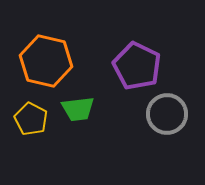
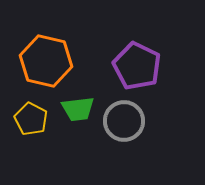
gray circle: moved 43 px left, 7 px down
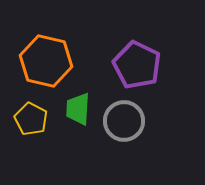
purple pentagon: moved 1 px up
green trapezoid: rotated 100 degrees clockwise
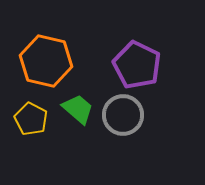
green trapezoid: rotated 128 degrees clockwise
gray circle: moved 1 px left, 6 px up
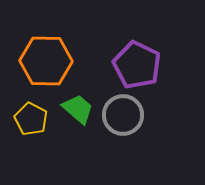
orange hexagon: rotated 12 degrees counterclockwise
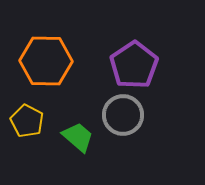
purple pentagon: moved 3 px left; rotated 12 degrees clockwise
green trapezoid: moved 28 px down
yellow pentagon: moved 4 px left, 2 px down
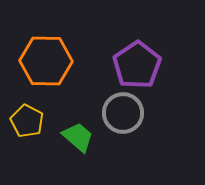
purple pentagon: moved 3 px right
gray circle: moved 2 px up
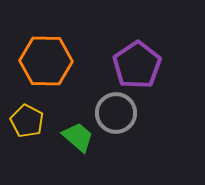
gray circle: moved 7 px left
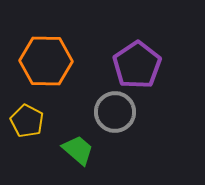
gray circle: moved 1 px left, 1 px up
green trapezoid: moved 13 px down
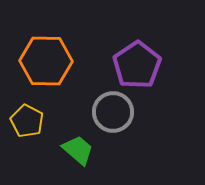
gray circle: moved 2 px left
